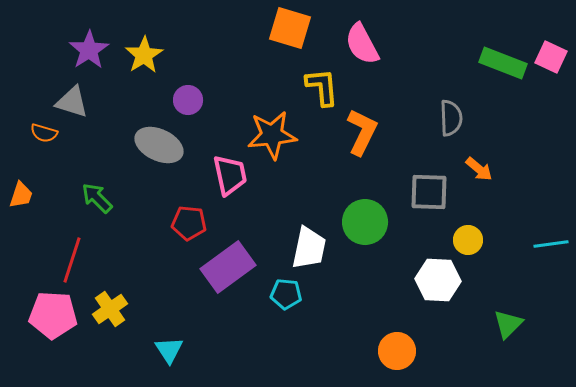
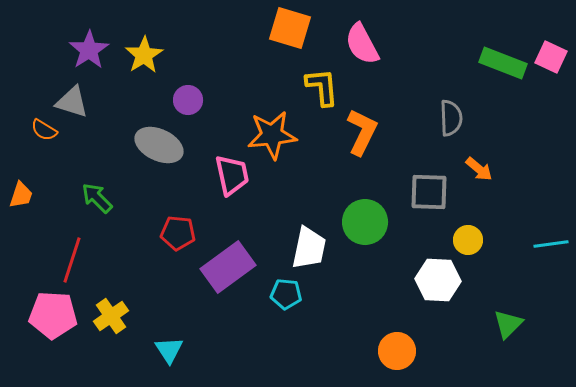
orange semicircle: moved 3 px up; rotated 16 degrees clockwise
pink trapezoid: moved 2 px right
red pentagon: moved 11 px left, 10 px down
yellow cross: moved 1 px right, 7 px down
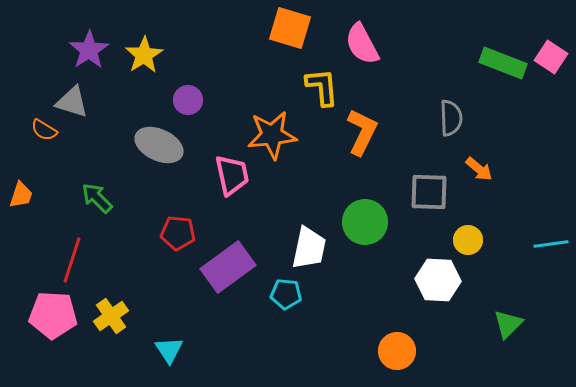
pink square: rotated 8 degrees clockwise
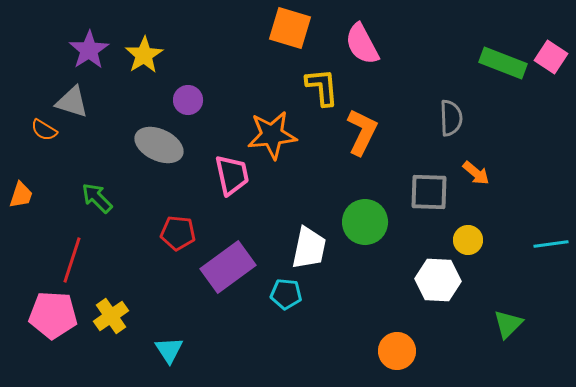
orange arrow: moved 3 px left, 4 px down
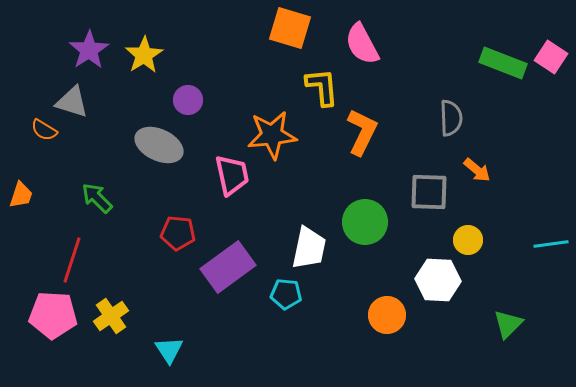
orange arrow: moved 1 px right, 3 px up
orange circle: moved 10 px left, 36 px up
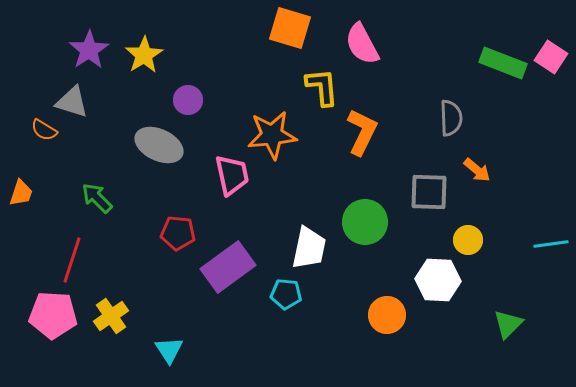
orange trapezoid: moved 2 px up
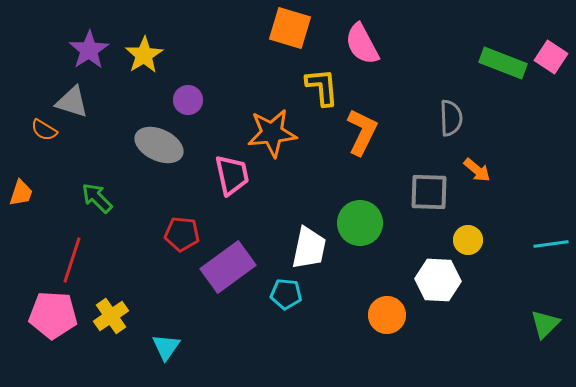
orange star: moved 2 px up
green circle: moved 5 px left, 1 px down
red pentagon: moved 4 px right, 1 px down
green triangle: moved 37 px right
cyan triangle: moved 3 px left, 3 px up; rotated 8 degrees clockwise
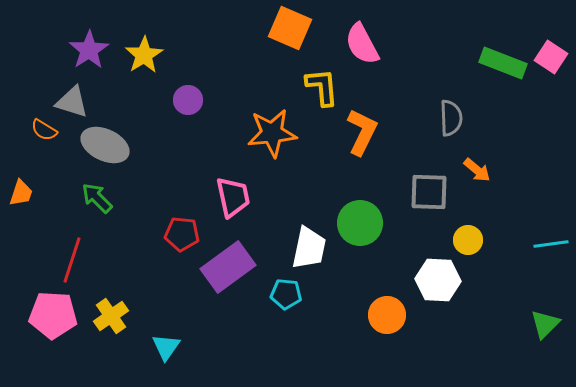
orange square: rotated 6 degrees clockwise
gray ellipse: moved 54 px left
pink trapezoid: moved 1 px right, 22 px down
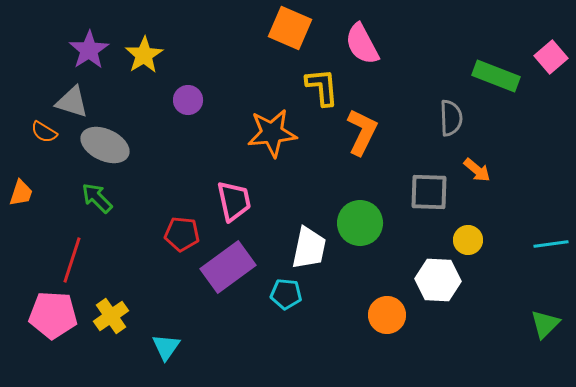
pink square: rotated 16 degrees clockwise
green rectangle: moved 7 px left, 13 px down
orange semicircle: moved 2 px down
pink trapezoid: moved 1 px right, 4 px down
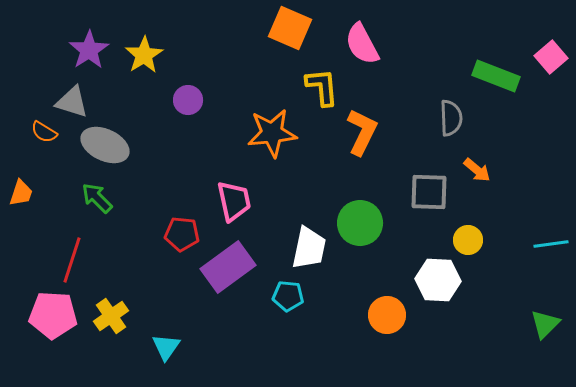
cyan pentagon: moved 2 px right, 2 px down
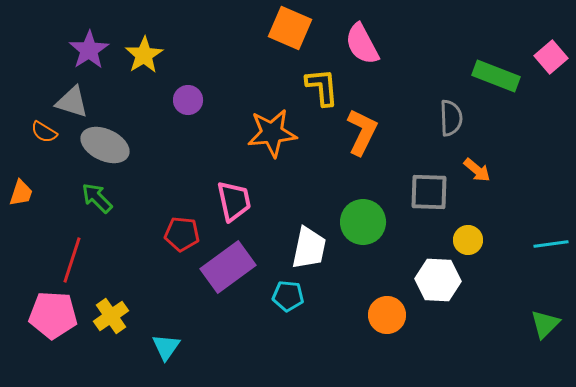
green circle: moved 3 px right, 1 px up
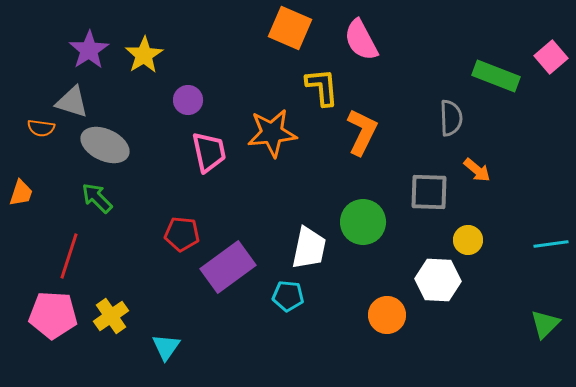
pink semicircle: moved 1 px left, 4 px up
orange semicircle: moved 3 px left, 4 px up; rotated 24 degrees counterclockwise
pink trapezoid: moved 25 px left, 49 px up
red line: moved 3 px left, 4 px up
